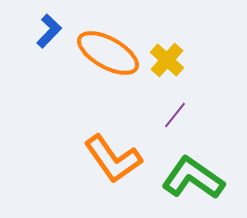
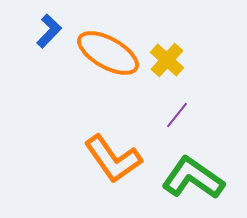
purple line: moved 2 px right
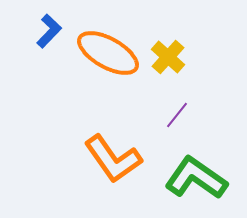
yellow cross: moved 1 px right, 3 px up
green L-shape: moved 3 px right
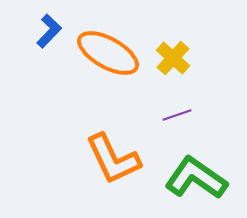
yellow cross: moved 5 px right, 1 px down
purple line: rotated 32 degrees clockwise
orange L-shape: rotated 10 degrees clockwise
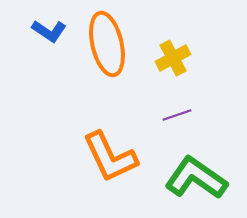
blue L-shape: rotated 80 degrees clockwise
orange ellipse: moved 1 px left, 9 px up; rotated 48 degrees clockwise
yellow cross: rotated 20 degrees clockwise
orange L-shape: moved 3 px left, 2 px up
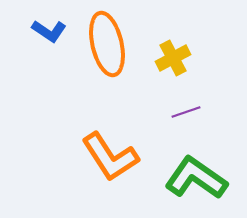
purple line: moved 9 px right, 3 px up
orange L-shape: rotated 8 degrees counterclockwise
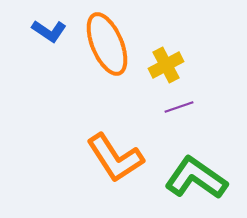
orange ellipse: rotated 10 degrees counterclockwise
yellow cross: moved 7 px left, 7 px down
purple line: moved 7 px left, 5 px up
orange L-shape: moved 5 px right, 1 px down
